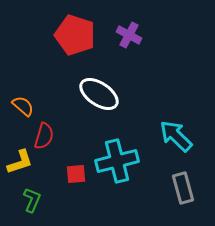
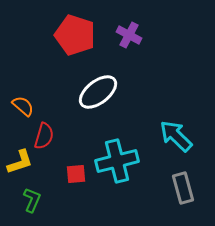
white ellipse: moved 1 px left, 2 px up; rotated 72 degrees counterclockwise
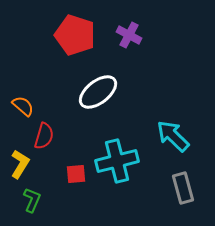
cyan arrow: moved 3 px left
yellow L-shape: moved 2 px down; rotated 40 degrees counterclockwise
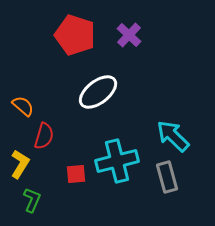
purple cross: rotated 15 degrees clockwise
gray rectangle: moved 16 px left, 11 px up
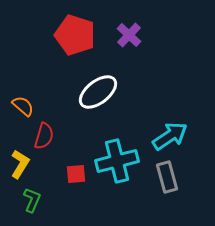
cyan arrow: moved 3 px left; rotated 102 degrees clockwise
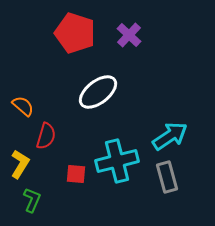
red pentagon: moved 2 px up
red semicircle: moved 2 px right
red square: rotated 10 degrees clockwise
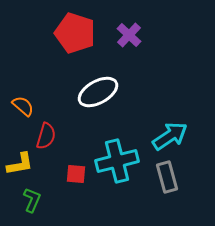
white ellipse: rotated 9 degrees clockwise
yellow L-shape: rotated 48 degrees clockwise
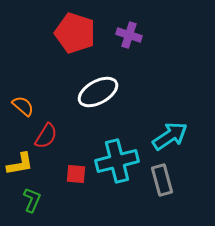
purple cross: rotated 25 degrees counterclockwise
red semicircle: rotated 16 degrees clockwise
gray rectangle: moved 5 px left, 3 px down
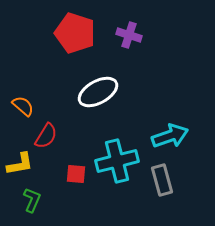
cyan arrow: rotated 15 degrees clockwise
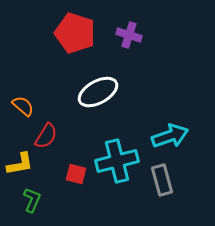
red square: rotated 10 degrees clockwise
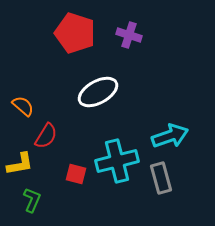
gray rectangle: moved 1 px left, 2 px up
